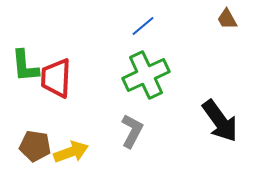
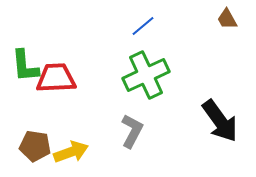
red trapezoid: rotated 84 degrees clockwise
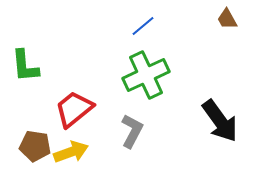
red trapezoid: moved 18 px right, 31 px down; rotated 36 degrees counterclockwise
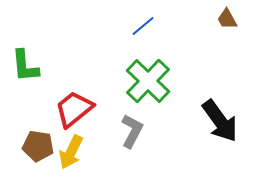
green cross: moved 2 px right, 6 px down; rotated 21 degrees counterclockwise
brown pentagon: moved 3 px right
yellow arrow: rotated 136 degrees clockwise
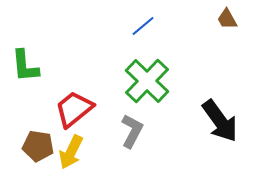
green cross: moved 1 px left
